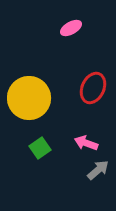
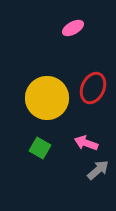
pink ellipse: moved 2 px right
yellow circle: moved 18 px right
green square: rotated 25 degrees counterclockwise
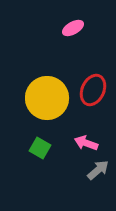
red ellipse: moved 2 px down
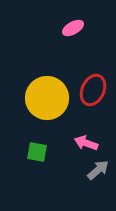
green square: moved 3 px left, 4 px down; rotated 20 degrees counterclockwise
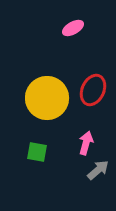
pink arrow: rotated 85 degrees clockwise
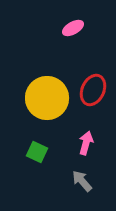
green square: rotated 15 degrees clockwise
gray arrow: moved 16 px left, 11 px down; rotated 90 degrees counterclockwise
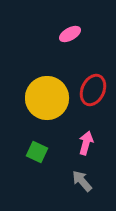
pink ellipse: moved 3 px left, 6 px down
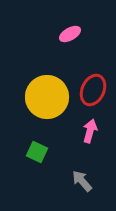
yellow circle: moved 1 px up
pink arrow: moved 4 px right, 12 px up
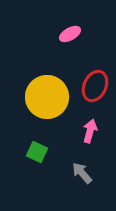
red ellipse: moved 2 px right, 4 px up
gray arrow: moved 8 px up
